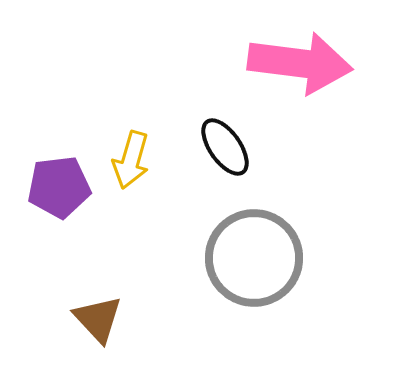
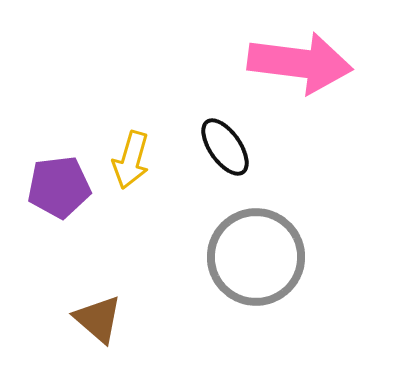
gray circle: moved 2 px right, 1 px up
brown triangle: rotated 6 degrees counterclockwise
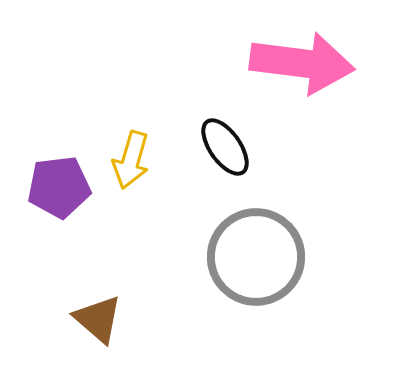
pink arrow: moved 2 px right
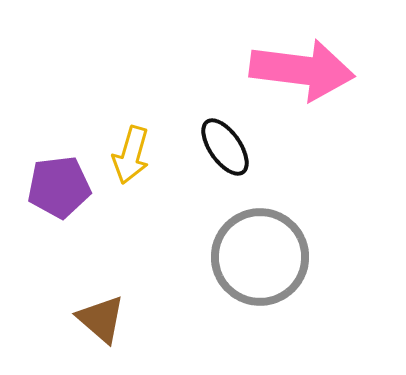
pink arrow: moved 7 px down
yellow arrow: moved 5 px up
gray circle: moved 4 px right
brown triangle: moved 3 px right
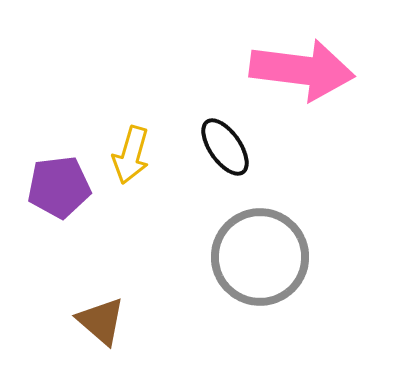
brown triangle: moved 2 px down
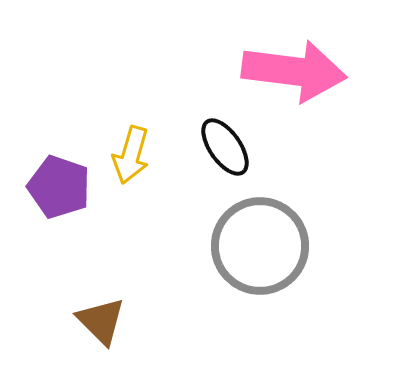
pink arrow: moved 8 px left, 1 px down
purple pentagon: rotated 26 degrees clockwise
gray circle: moved 11 px up
brown triangle: rotated 4 degrees clockwise
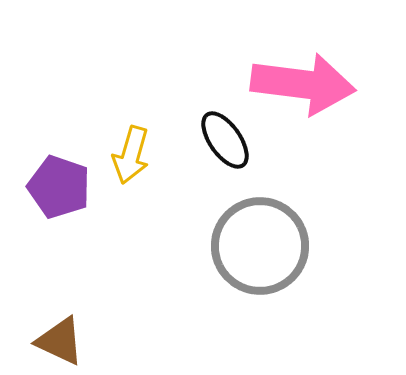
pink arrow: moved 9 px right, 13 px down
black ellipse: moved 7 px up
brown triangle: moved 41 px left, 20 px down; rotated 20 degrees counterclockwise
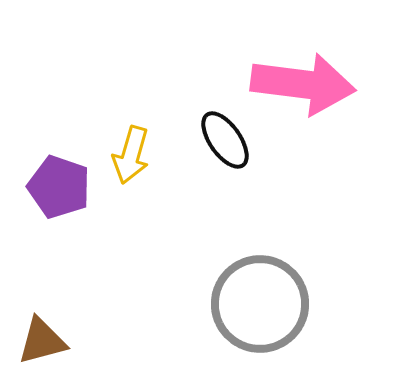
gray circle: moved 58 px down
brown triangle: moved 18 px left; rotated 40 degrees counterclockwise
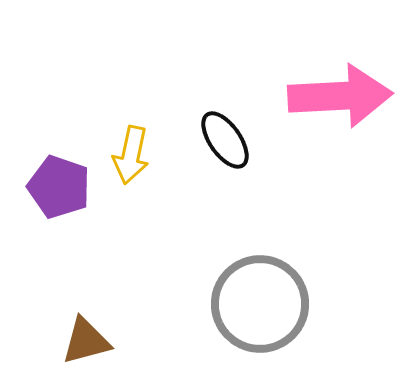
pink arrow: moved 37 px right, 12 px down; rotated 10 degrees counterclockwise
yellow arrow: rotated 4 degrees counterclockwise
brown triangle: moved 44 px right
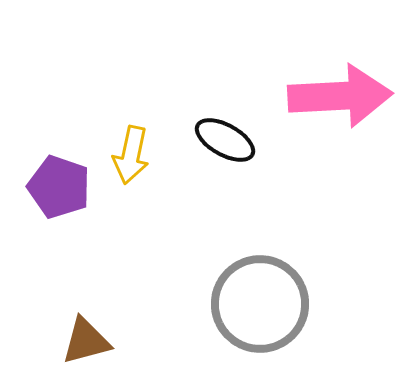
black ellipse: rotated 26 degrees counterclockwise
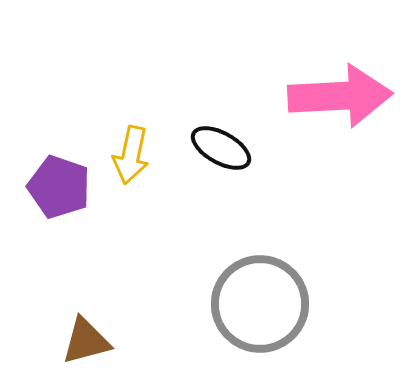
black ellipse: moved 4 px left, 8 px down
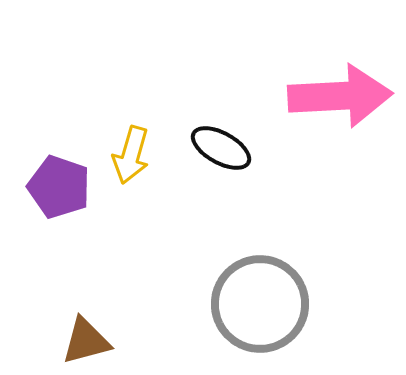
yellow arrow: rotated 4 degrees clockwise
